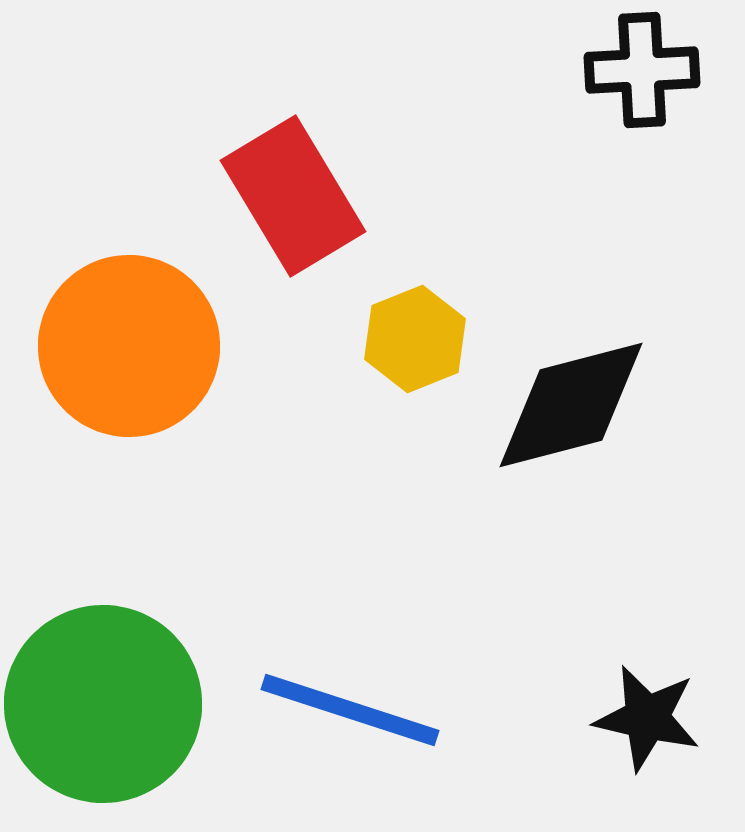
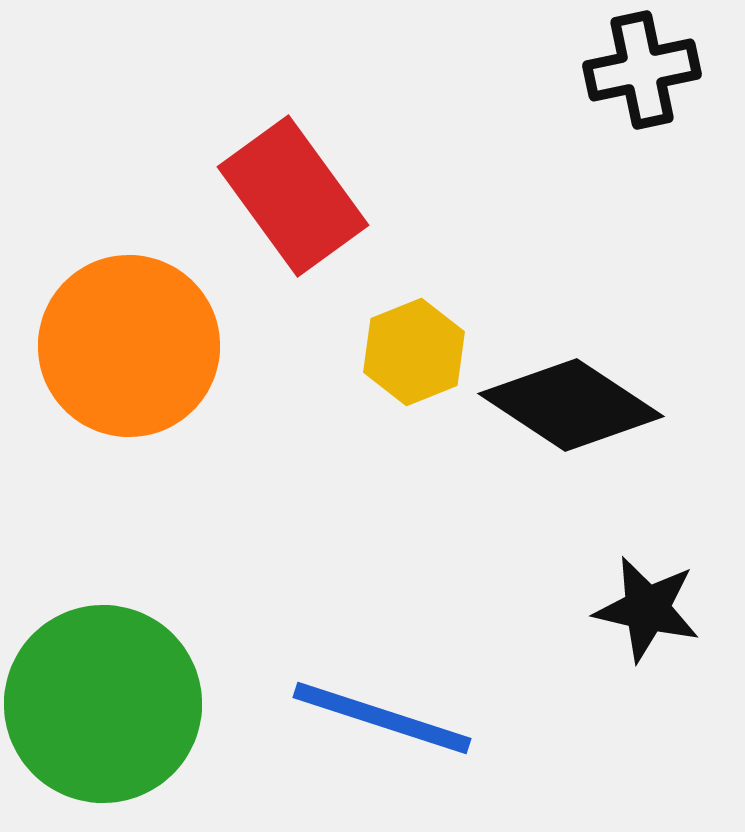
black cross: rotated 9 degrees counterclockwise
red rectangle: rotated 5 degrees counterclockwise
yellow hexagon: moved 1 px left, 13 px down
black diamond: rotated 48 degrees clockwise
blue line: moved 32 px right, 8 px down
black star: moved 109 px up
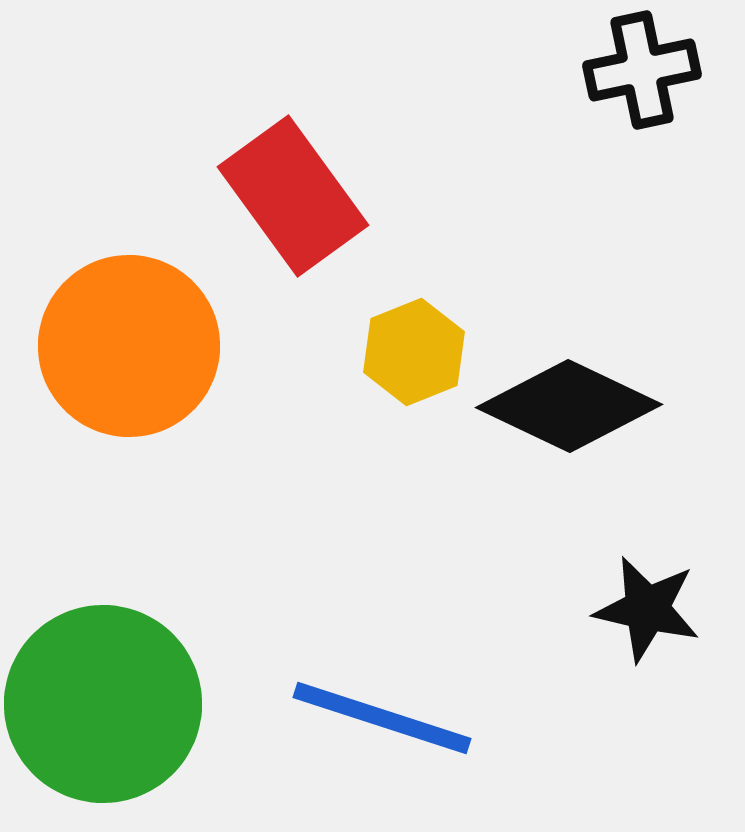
black diamond: moved 2 px left, 1 px down; rotated 8 degrees counterclockwise
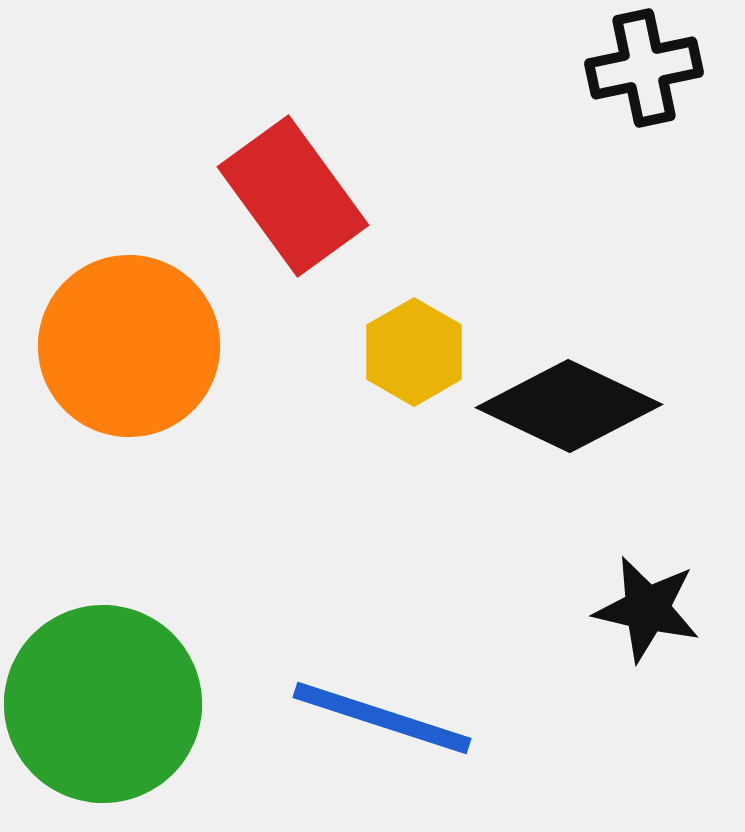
black cross: moved 2 px right, 2 px up
yellow hexagon: rotated 8 degrees counterclockwise
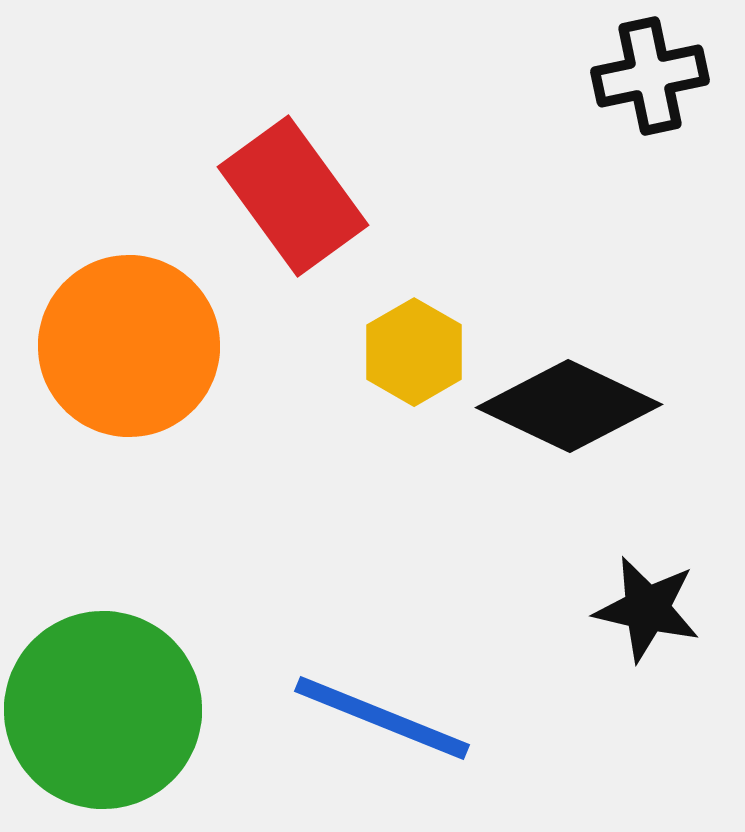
black cross: moved 6 px right, 8 px down
green circle: moved 6 px down
blue line: rotated 4 degrees clockwise
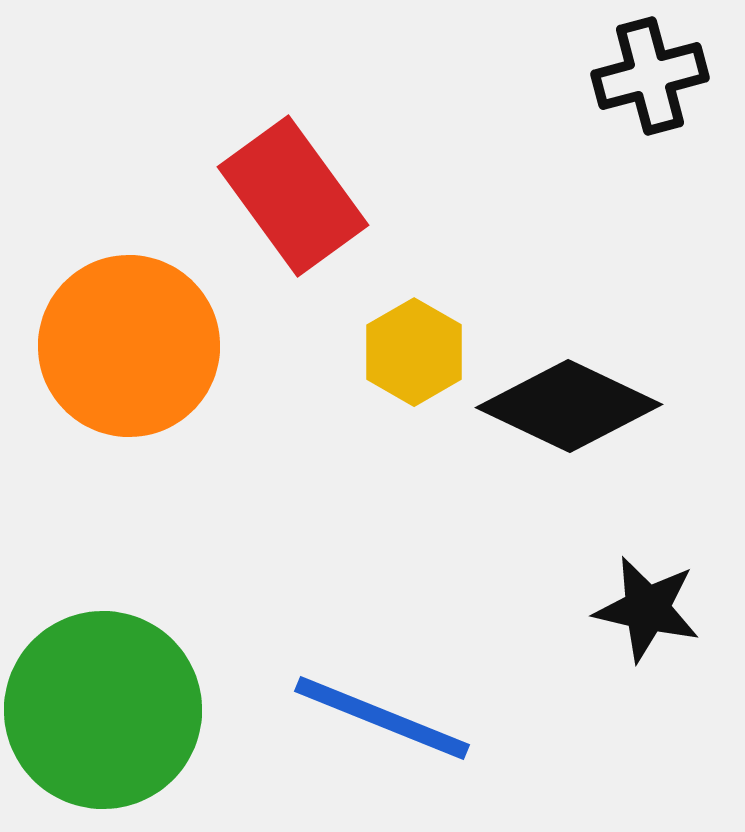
black cross: rotated 3 degrees counterclockwise
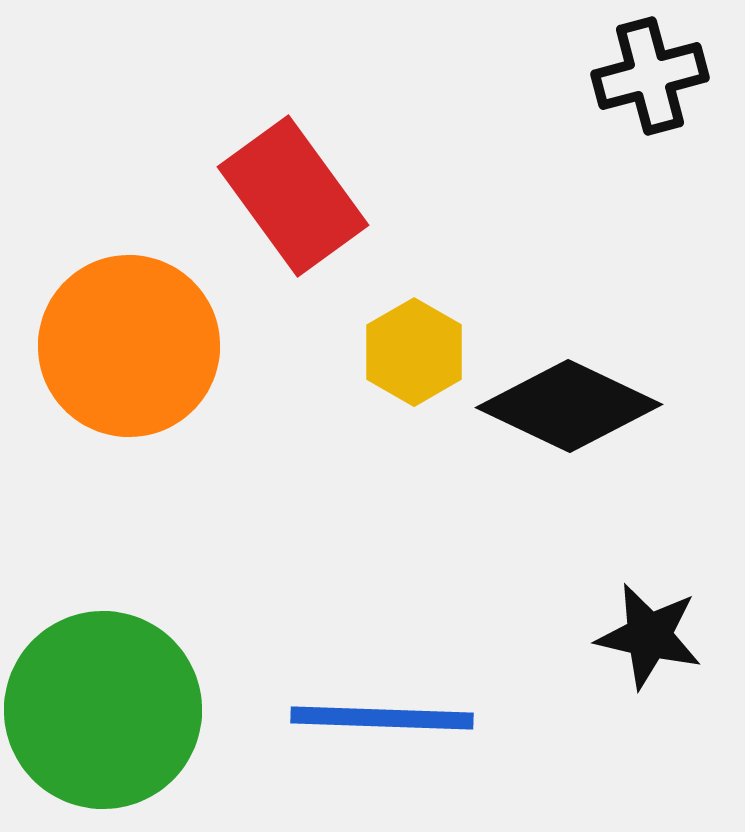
black star: moved 2 px right, 27 px down
blue line: rotated 20 degrees counterclockwise
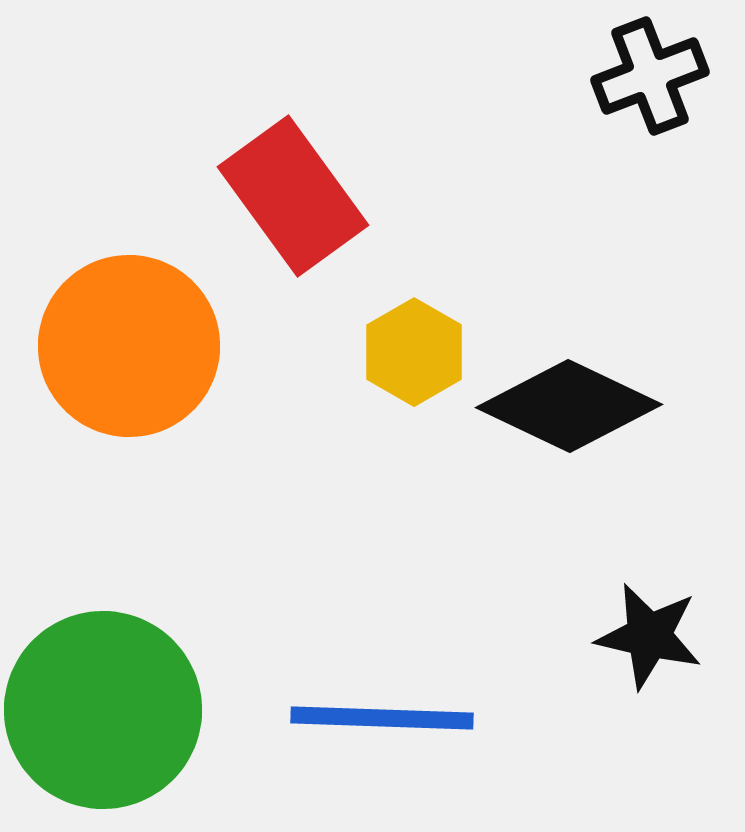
black cross: rotated 6 degrees counterclockwise
